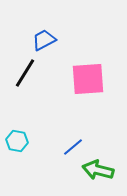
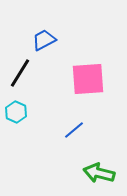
black line: moved 5 px left
cyan hexagon: moved 1 px left, 29 px up; rotated 15 degrees clockwise
blue line: moved 1 px right, 17 px up
green arrow: moved 1 px right, 3 px down
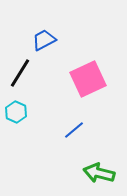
pink square: rotated 21 degrees counterclockwise
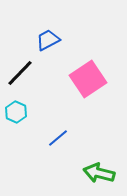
blue trapezoid: moved 4 px right
black line: rotated 12 degrees clockwise
pink square: rotated 9 degrees counterclockwise
blue line: moved 16 px left, 8 px down
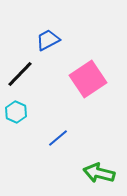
black line: moved 1 px down
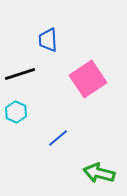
blue trapezoid: rotated 65 degrees counterclockwise
black line: rotated 28 degrees clockwise
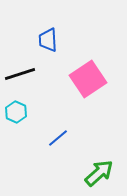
green arrow: rotated 124 degrees clockwise
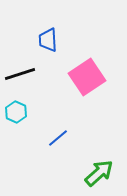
pink square: moved 1 px left, 2 px up
